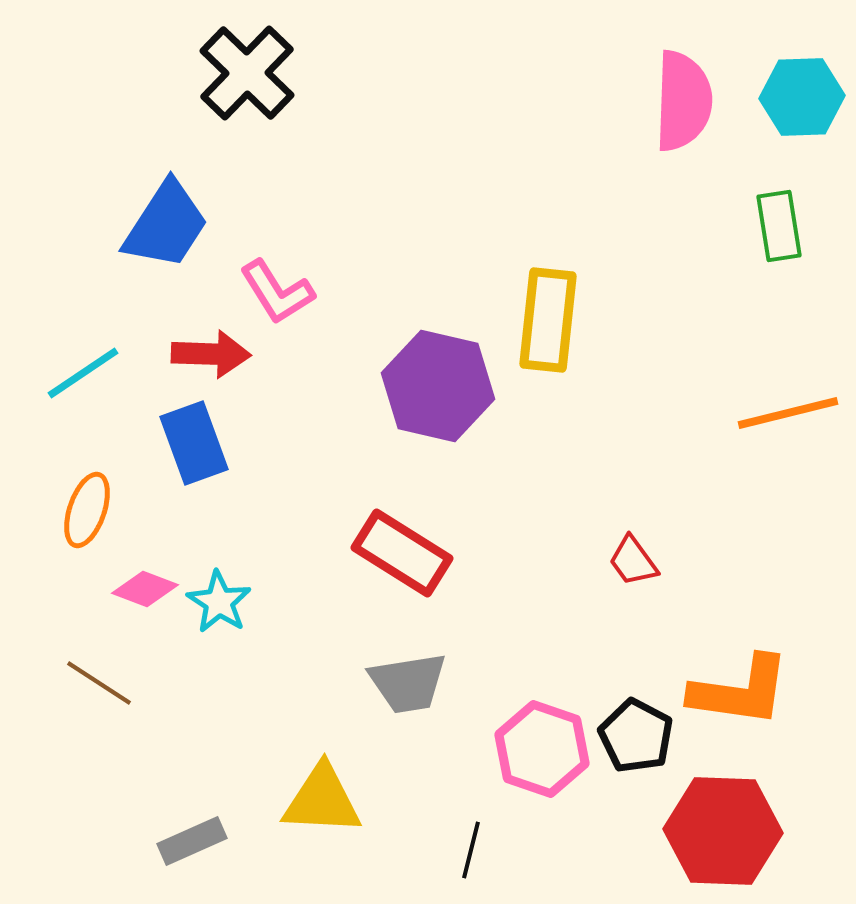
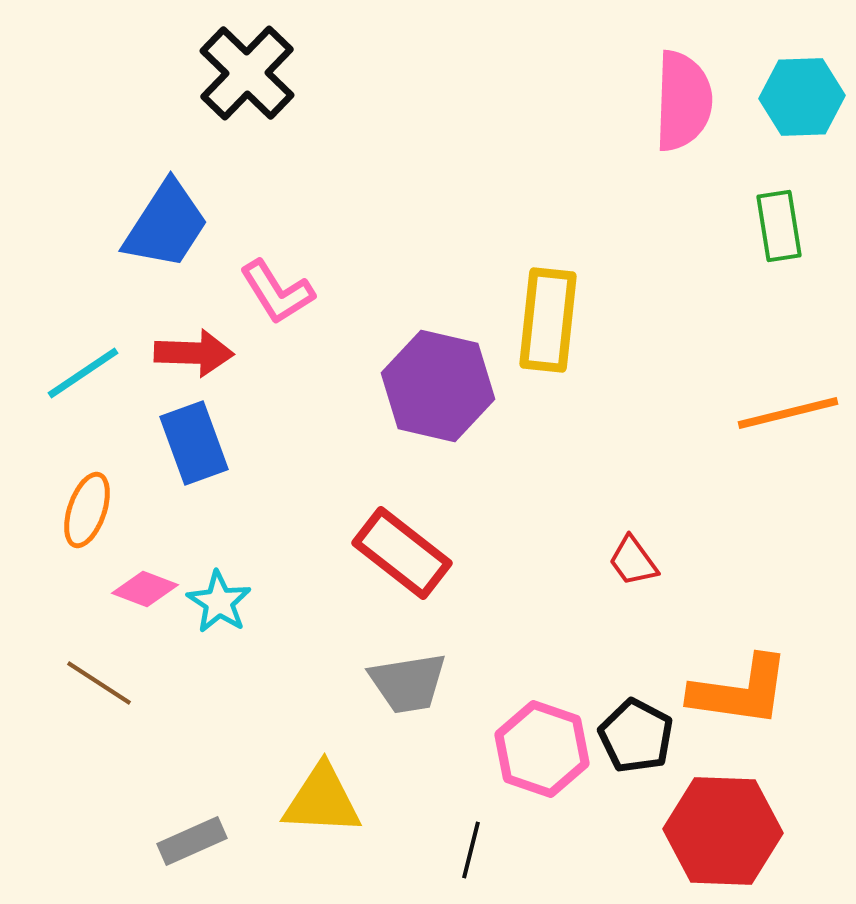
red arrow: moved 17 px left, 1 px up
red rectangle: rotated 6 degrees clockwise
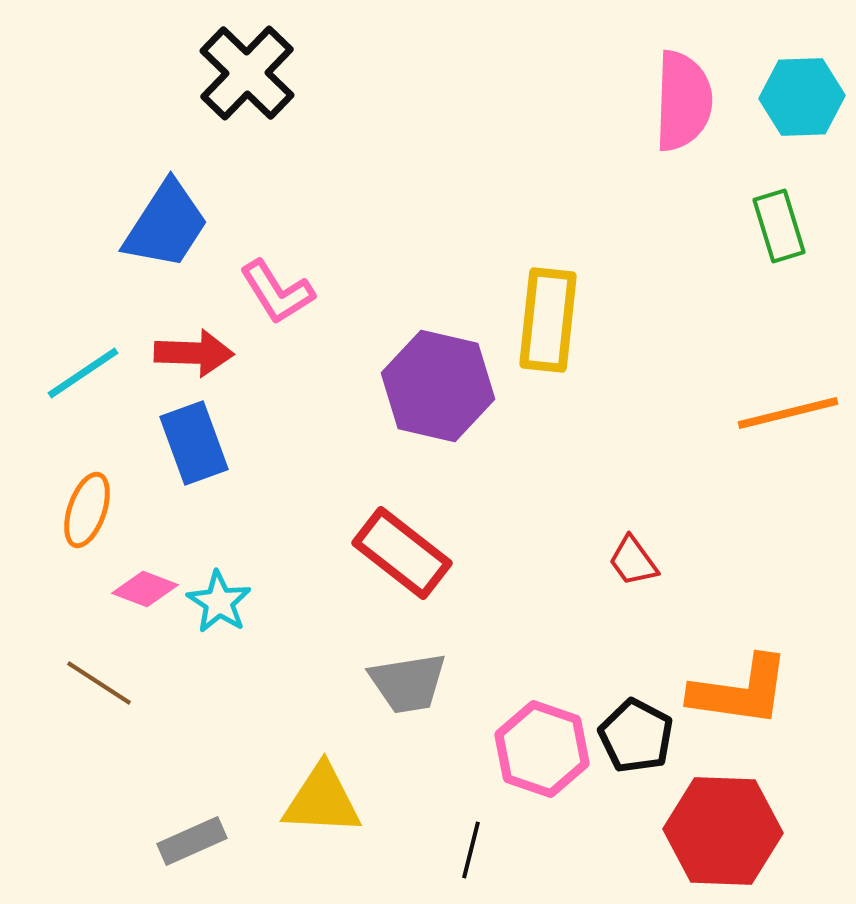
green rectangle: rotated 8 degrees counterclockwise
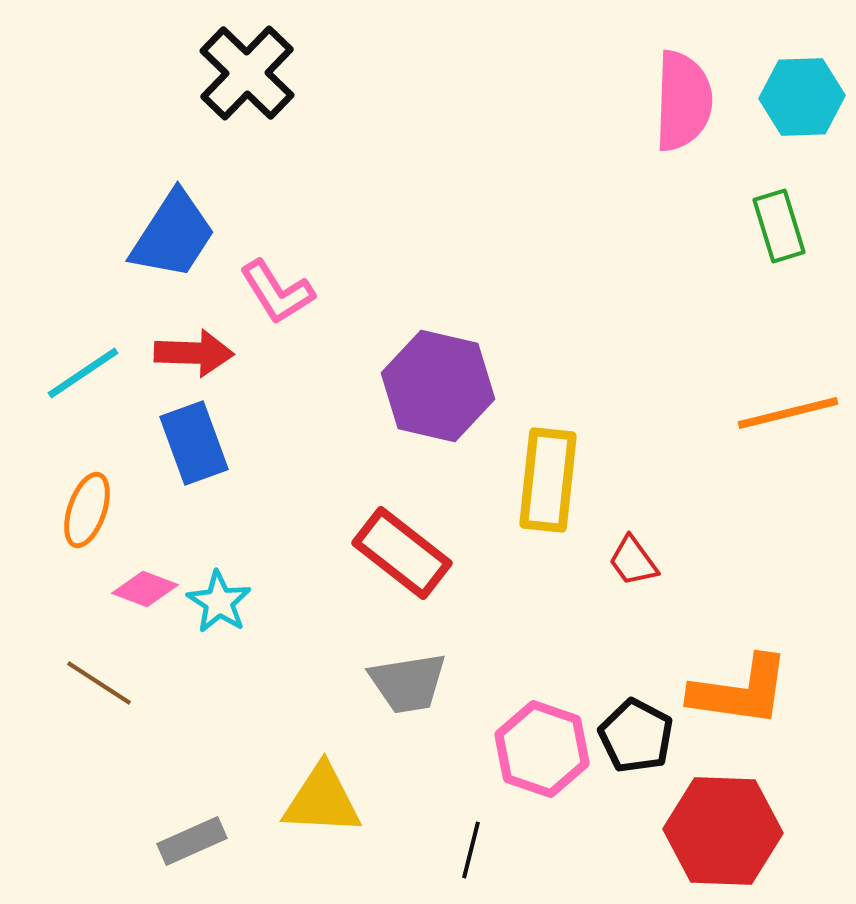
blue trapezoid: moved 7 px right, 10 px down
yellow rectangle: moved 160 px down
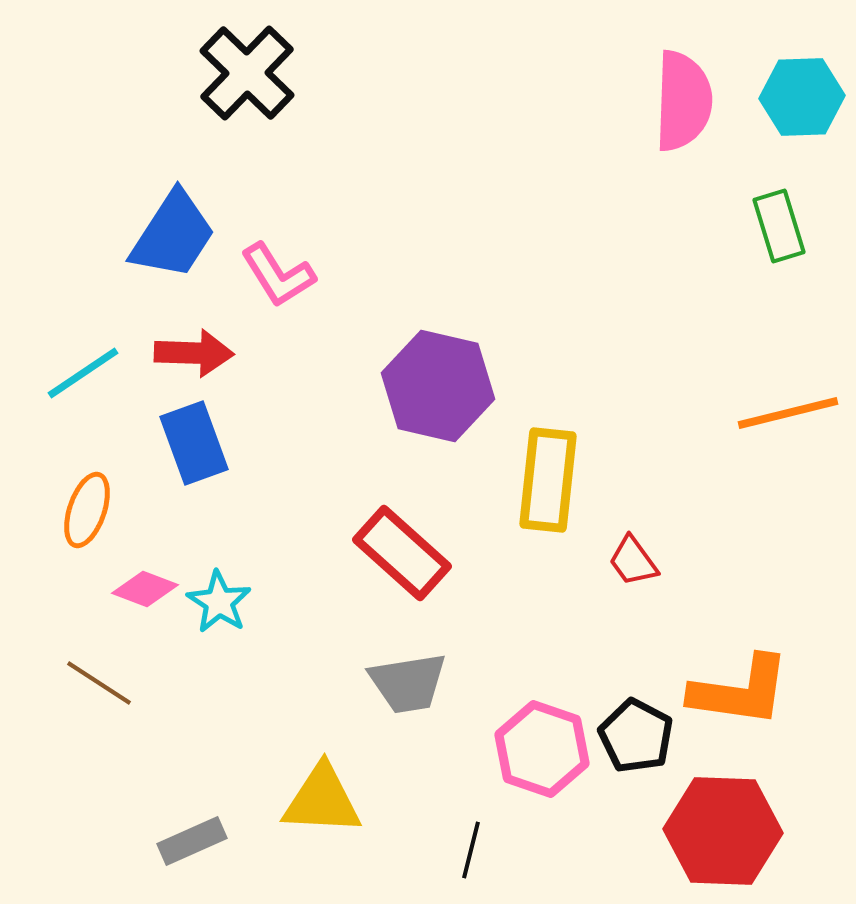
pink L-shape: moved 1 px right, 17 px up
red rectangle: rotated 4 degrees clockwise
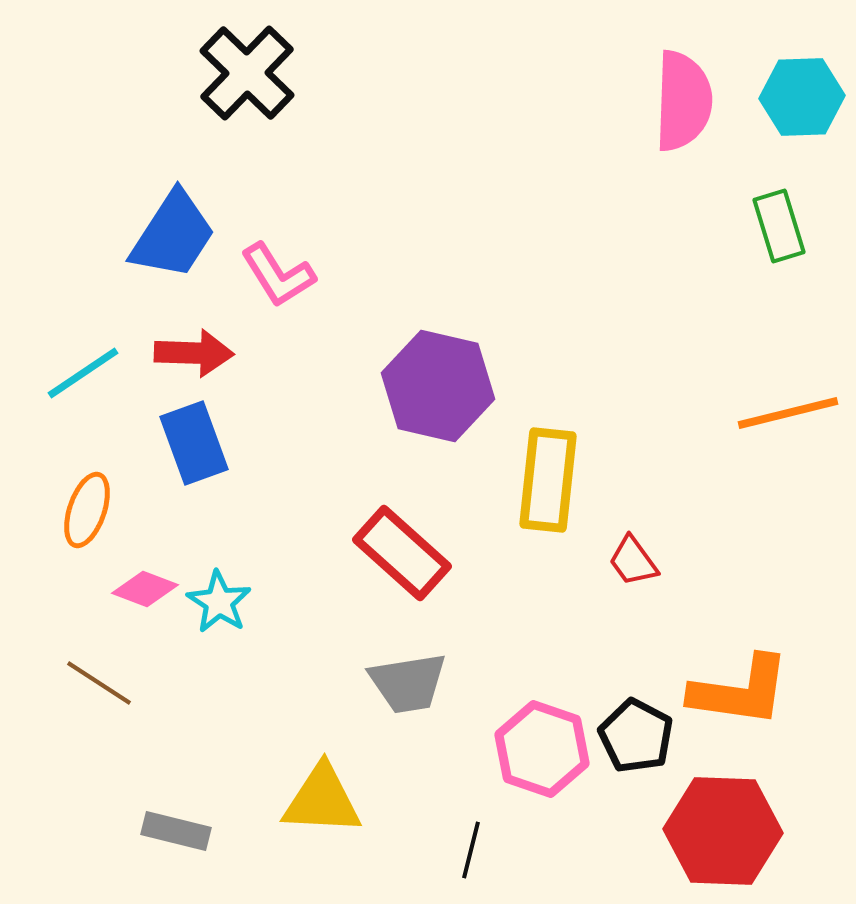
gray rectangle: moved 16 px left, 10 px up; rotated 38 degrees clockwise
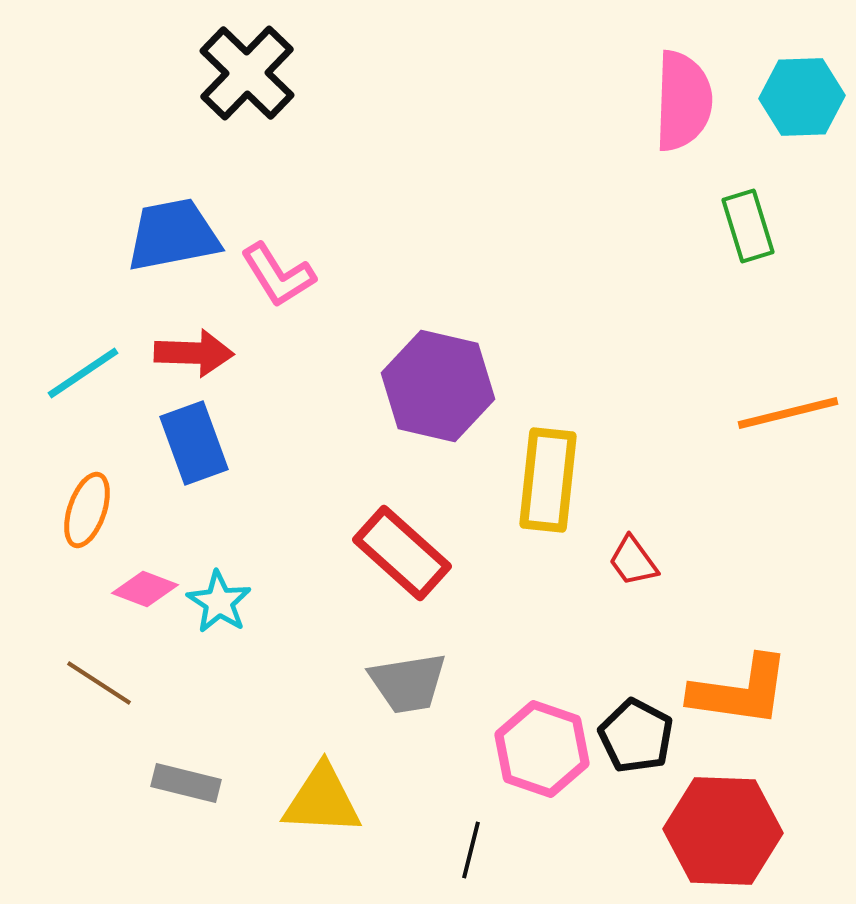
green rectangle: moved 31 px left
blue trapezoid: rotated 134 degrees counterclockwise
gray rectangle: moved 10 px right, 48 px up
